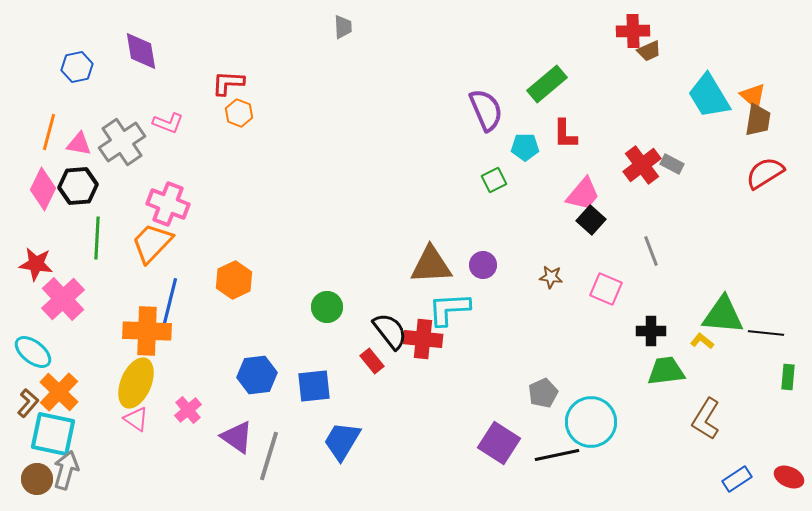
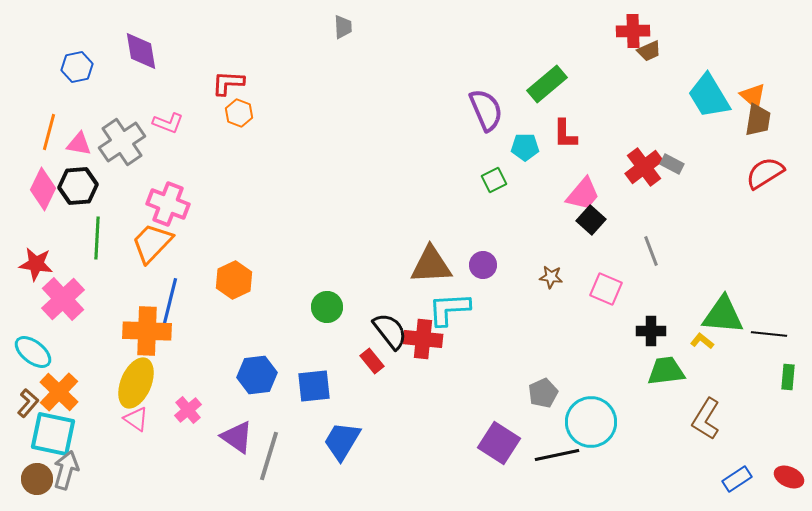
red cross at (642, 165): moved 2 px right, 2 px down
black line at (766, 333): moved 3 px right, 1 px down
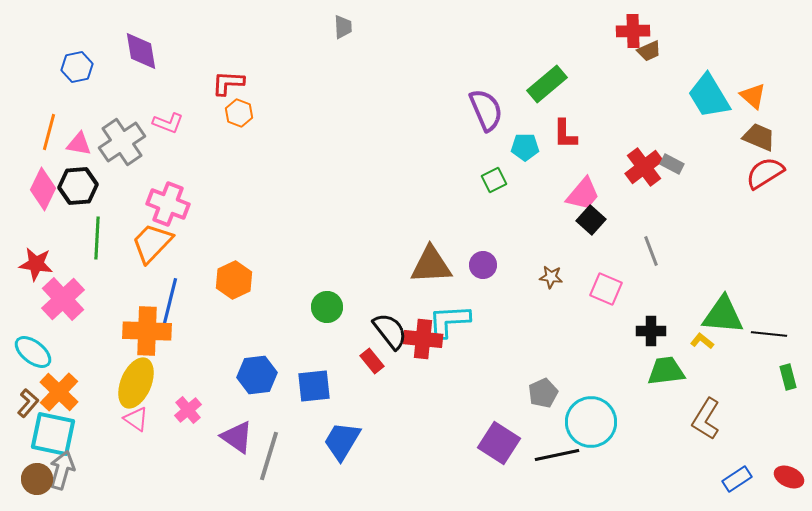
brown trapezoid at (758, 120): moved 1 px right, 17 px down; rotated 76 degrees counterclockwise
cyan L-shape at (449, 309): moved 12 px down
green rectangle at (788, 377): rotated 20 degrees counterclockwise
gray arrow at (66, 470): moved 4 px left
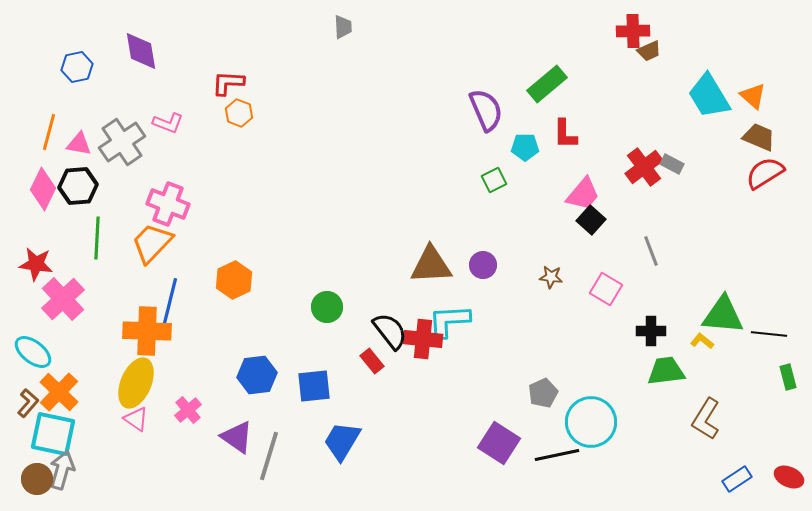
pink square at (606, 289): rotated 8 degrees clockwise
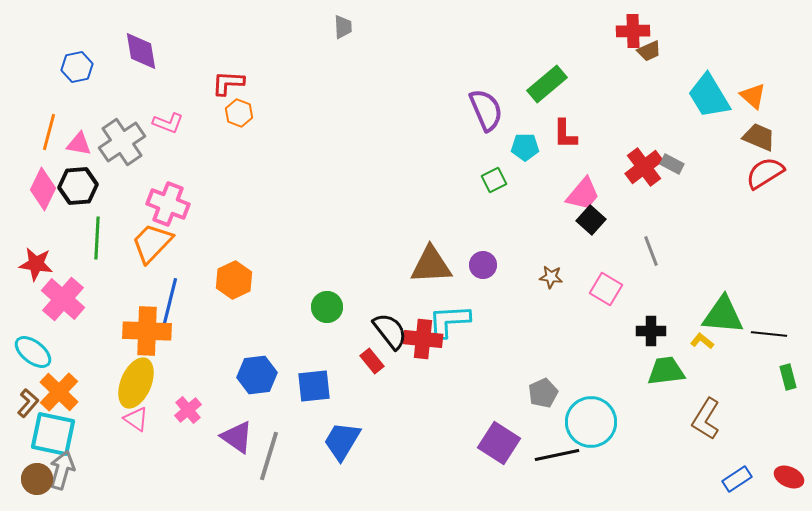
pink cross at (63, 299): rotated 6 degrees counterclockwise
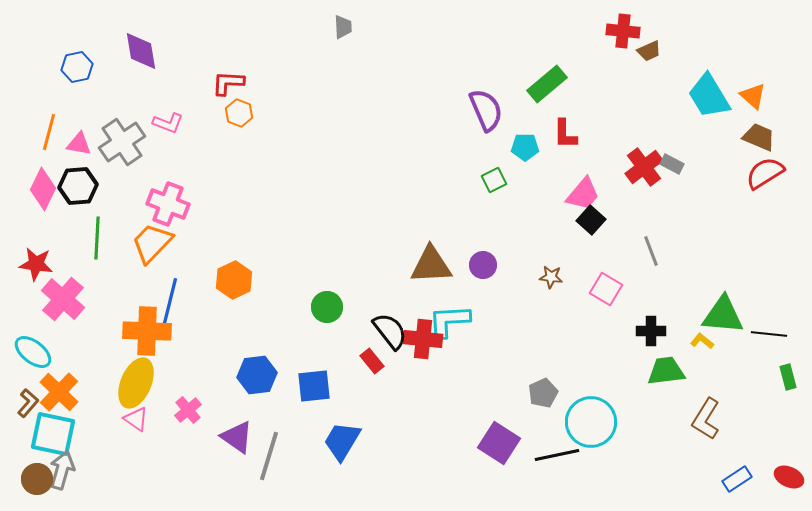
red cross at (633, 31): moved 10 px left; rotated 8 degrees clockwise
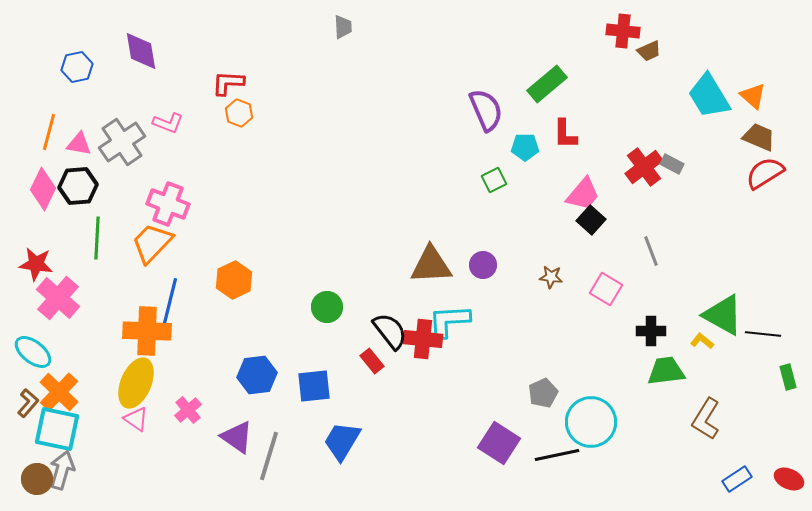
pink cross at (63, 299): moved 5 px left, 1 px up
green triangle at (723, 315): rotated 24 degrees clockwise
black line at (769, 334): moved 6 px left
cyan square at (53, 434): moved 4 px right, 5 px up
red ellipse at (789, 477): moved 2 px down
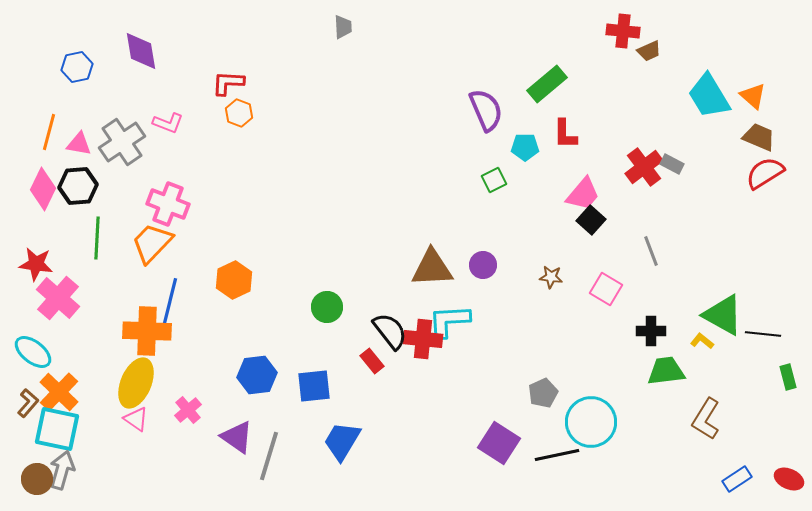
brown triangle at (431, 265): moved 1 px right, 3 px down
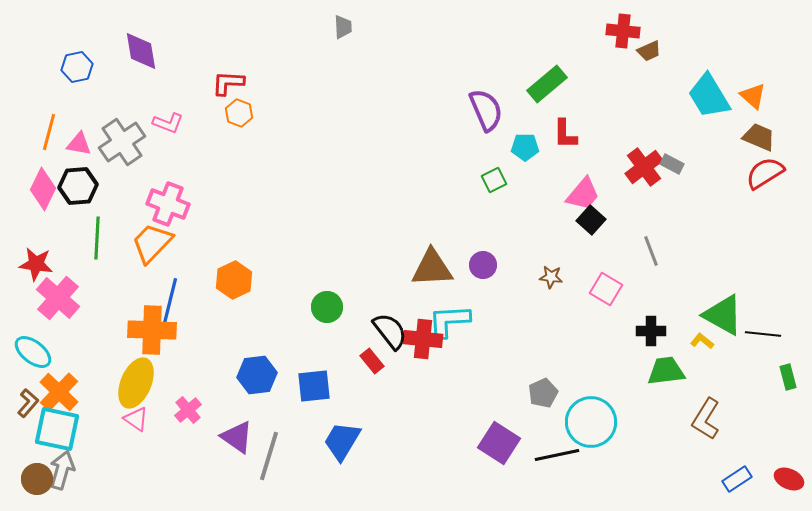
orange cross at (147, 331): moved 5 px right, 1 px up
